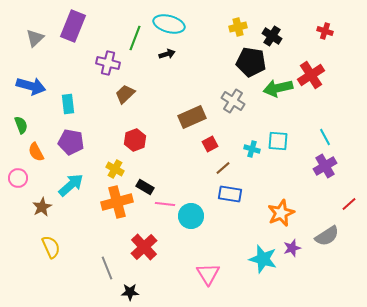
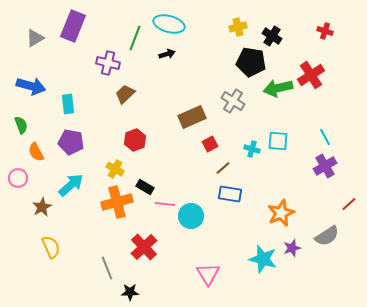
gray triangle at (35, 38): rotated 12 degrees clockwise
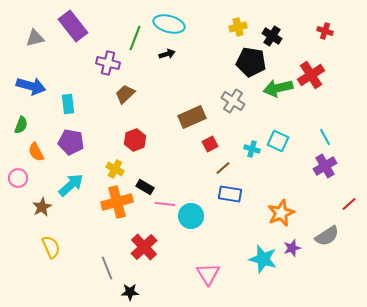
purple rectangle at (73, 26): rotated 60 degrees counterclockwise
gray triangle at (35, 38): rotated 18 degrees clockwise
green semicircle at (21, 125): rotated 42 degrees clockwise
cyan square at (278, 141): rotated 20 degrees clockwise
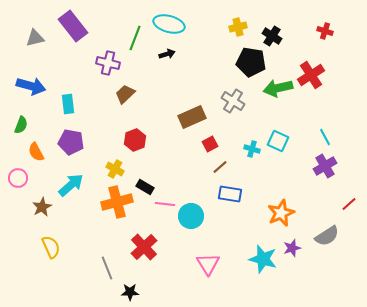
brown line at (223, 168): moved 3 px left, 1 px up
pink triangle at (208, 274): moved 10 px up
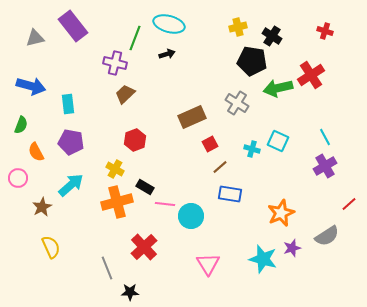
black pentagon at (251, 62): moved 1 px right, 1 px up
purple cross at (108, 63): moved 7 px right
gray cross at (233, 101): moved 4 px right, 2 px down
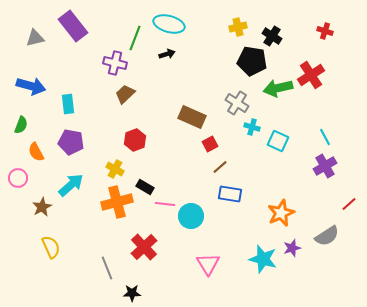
brown rectangle at (192, 117): rotated 48 degrees clockwise
cyan cross at (252, 149): moved 22 px up
black star at (130, 292): moved 2 px right, 1 px down
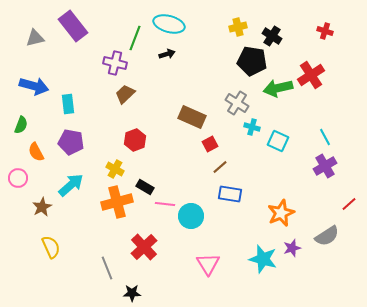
blue arrow at (31, 86): moved 3 px right
